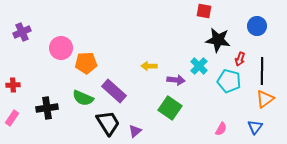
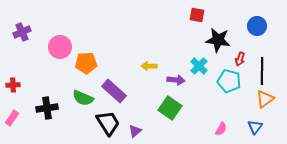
red square: moved 7 px left, 4 px down
pink circle: moved 1 px left, 1 px up
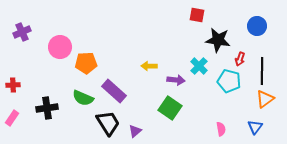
pink semicircle: rotated 40 degrees counterclockwise
